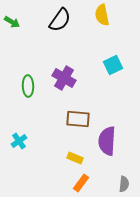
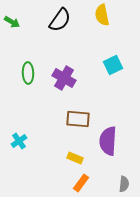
green ellipse: moved 13 px up
purple semicircle: moved 1 px right
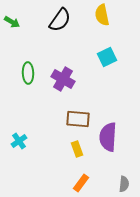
cyan square: moved 6 px left, 8 px up
purple cross: moved 1 px left, 1 px down
purple semicircle: moved 4 px up
yellow rectangle: moved 2 px right, 9 px up; rotated 49 degrees clockwise
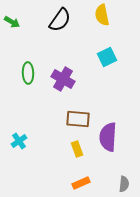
orange rectangle: rotated 30 degrees clockwise
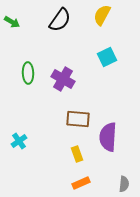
yellow semicircle: rotated 40 degrees clockwise
yellow rectangle: moved 5 px down
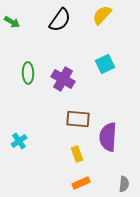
yellow semicircle: rotated 15 degrees clockwise
cyan square: moved 2 px left, 7 px down
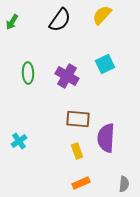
green arrow: rotated 91 degrees clockwise
purple cross: moved 4 px right, 3 px up
purple semicircle: moved 2 px left, 1 px down
yellow rectangle: moved 3 px up
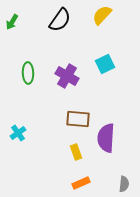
cyan cross: moved 1 px left, 8 px up
yellow rectangle: moved 1 px left, 1 px down
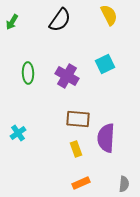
yellow semicircle: moved 7 px right; rotated 110 degrees clockwise
yellow rectangle: moved 3 px up
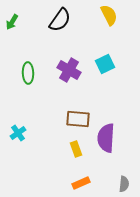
purple cross: moved 2 px right, 6 px up
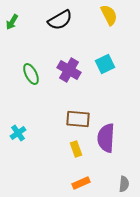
black semicircle: rotated 25 degrees clockwise
green ellipse: moved 3 px right, 1 px down; rotated 25 degrees counterclockwise
